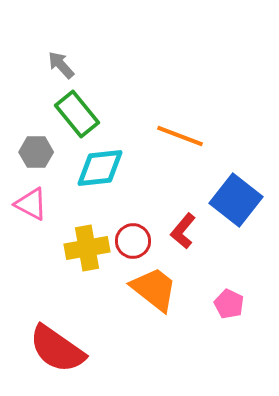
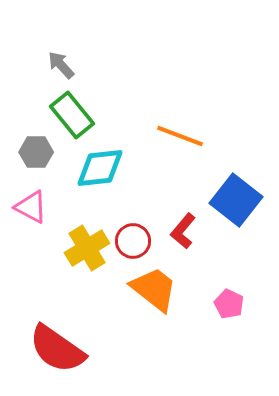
green rectangle: moved 5 px left, 1 px down
pink triangle: moved 3 px down
yellow cross: rotated 21 degrees counterclockwise
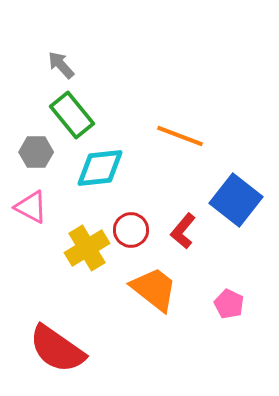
red circle: moved 2 px left, 11 px up
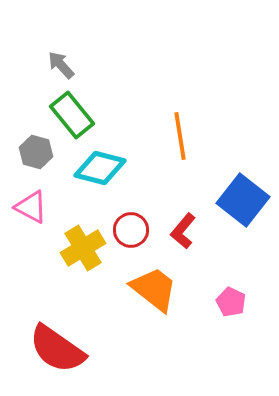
orange line: rotated 60 degrees clockwise
gray hexagon: rotated 16 degrees clockwise
cyan diamond: rotated 21 degrees clockwise
blue square: moved 7 px right
yellow cross: moved 4 px left
pink pentagon: moved 2 px right, 2 px up
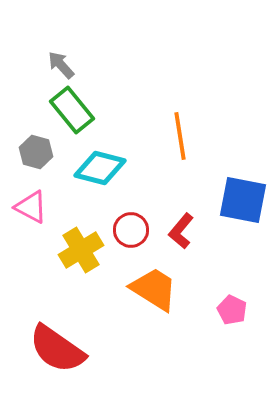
green rectangle: moved 5 px up
blue square: rotated 27 degrees counterclockwise
red L-shape: moved 2 px left
yellow cross: moved 2 px left, 2 px down
orange trapezoid: rotated 6 degrees counterclockwise
pink pentagon: moved 1 px right, 8 px down
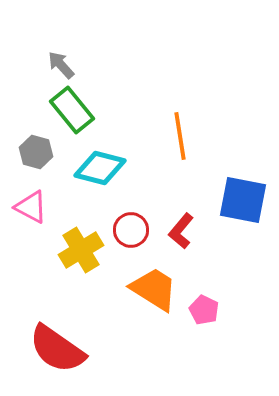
pink pentagon: moved 28 px left
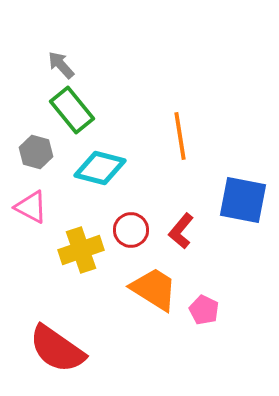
yellow cross: rotated 12 degrees clockwise
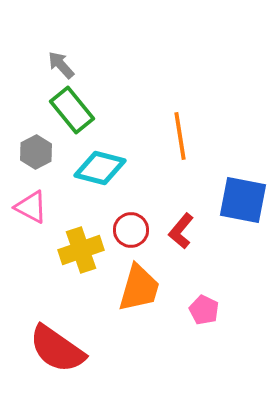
gray hexagon: rotated 16 degrees clockwise
orange trapezoid: moved 15 px left, 1 px up; rotated 74 degrees clockwise
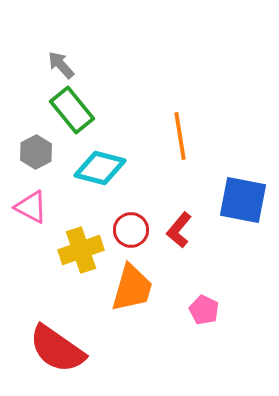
red L-shape: moved 2 px left, 1 px up
orange trapezoid: moved 7 px left
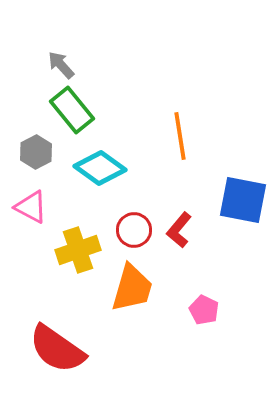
cyan diamond: rotated 21 degrees clockwise
red circle: moved 3 px right
yellow cross: moved 3 px left
